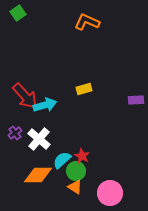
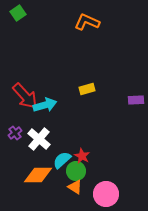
yellow rectangle: moved 3 px right
pink circle: moved 4 px left, 1 px down
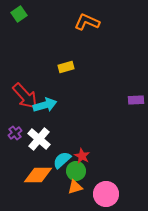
green square: moved 1 px right, 1 px down
yellow rectangle: moved 21 px left, 22 px up
orange triangle: rotated 49 degrees counterclockwise
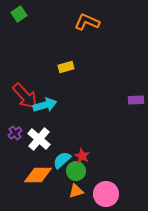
orange triangle: moved 1 px right, 4 px down
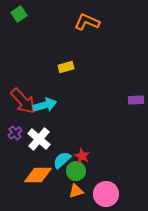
red arrow: moved 2 px left, 5 px down
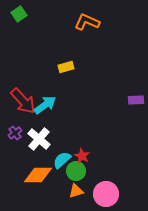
cyan arrow: rotated 20 degrees counterclockwise
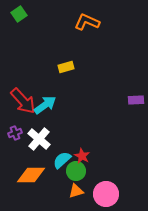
purple cross: rotated 16 degrees clockwise
orange diamond: moved 7 px left
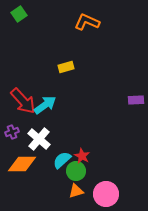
purple cross: moved 3 px left, 1 px up
orange diamond: moved 9 px left, 11 px up
